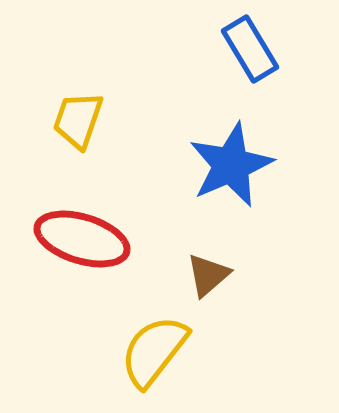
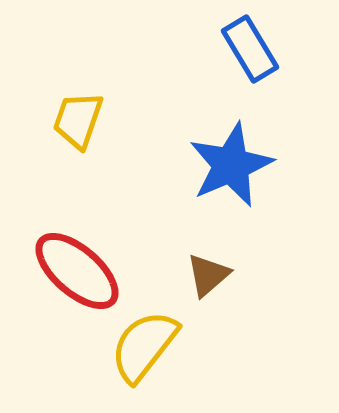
red ellipse: moved 5 px left, 32 px down; rotated 24 degrees clockwise
yellow semicircle: moved 10 px left, 5 px up
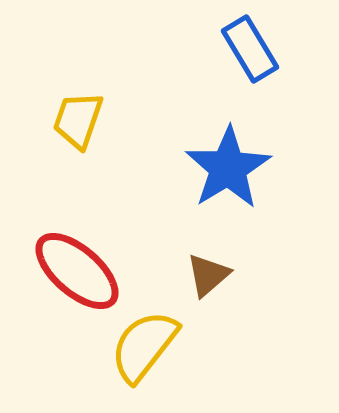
blue star: moved 3 px left, 3 px down; rotated 8 degrees counterclockwise
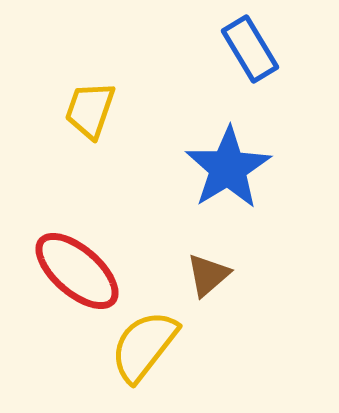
yellow trapezoid: moved 12 px right, 10 px up
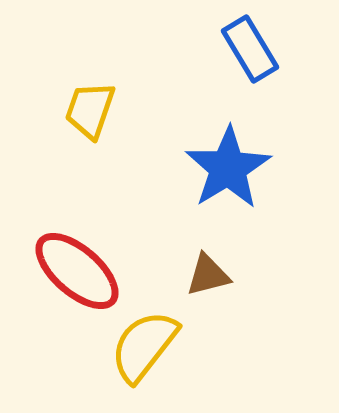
brown triangle: rotated 27 degrees clockwise
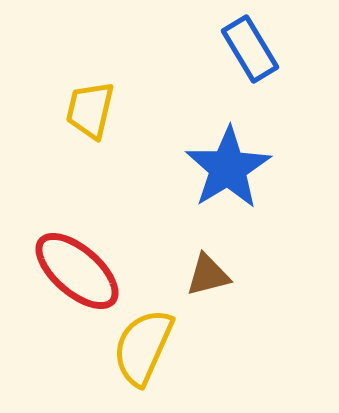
yellow trapezoid: rotated 6 degrees counterclockwise
yellow semicircle: moved 1 px left, 1 px down; rotated 14 degrees counterclockwise
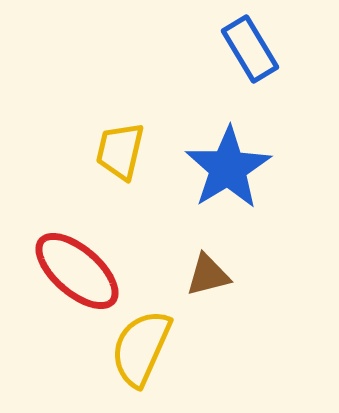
yellow trapezoid: moved 30 px right, 41 px down
yellow semicircle: moved 2 px left, 1 px down
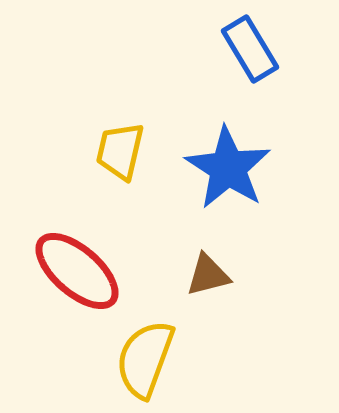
blue star: rotated 8 degrees counterclockwise
yellow semicircle: moved 4 px right, 11 px down; rotated 4 degrees counterclockwise
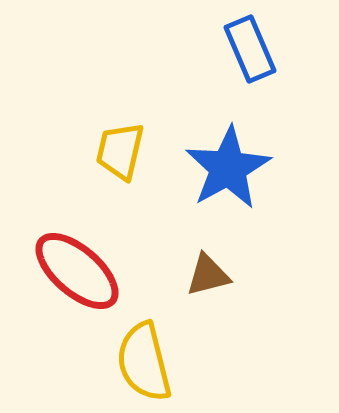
blue rectangle: rotated 8 degrees clockwise
blue star: rotated 10 degrees clockwise
yellow semicircle: moved 1 px left, 3 px down; rotated 34 degrees counterclockwise
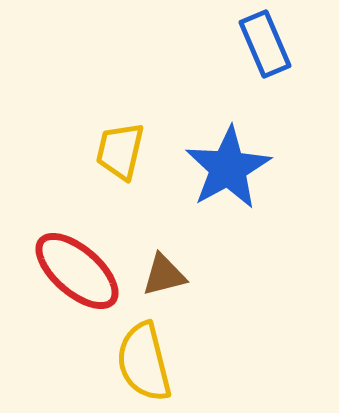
blue rectangle: moved 15 px right, 5 px up
brown triangle: moved 44 px left
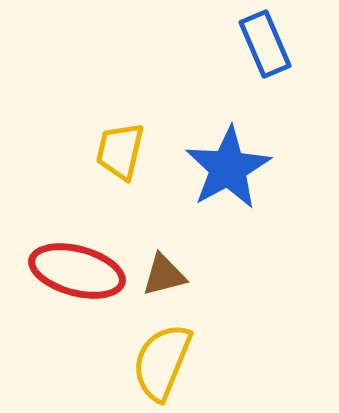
red ellipse: rotated 26 degrees counterclockwise
yellow semicircle: moved 18 px right; rotated 36 degrees clockwise
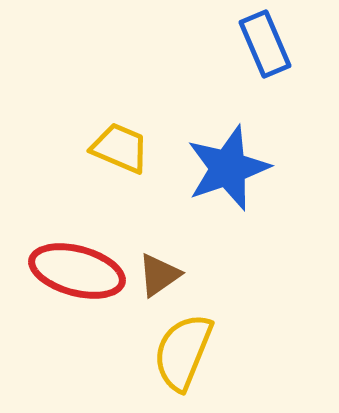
yellow trapezoid: moved 3 px up; rotated 100 degrees clockwise
blue star: rotated 10 degrees clockwise
brown triangle: moved 5 px left; rotated 21 degrees counterclockwise
yellow semicircle: moved 21 px right, 10 px up
